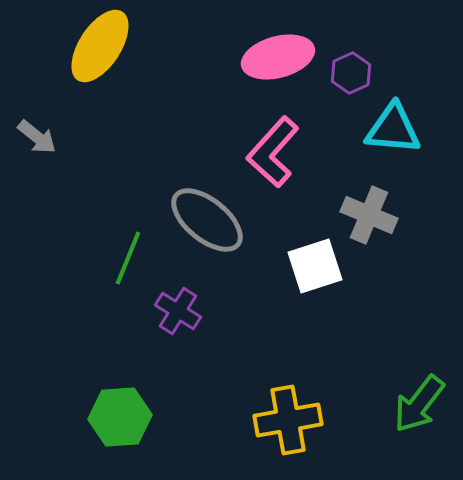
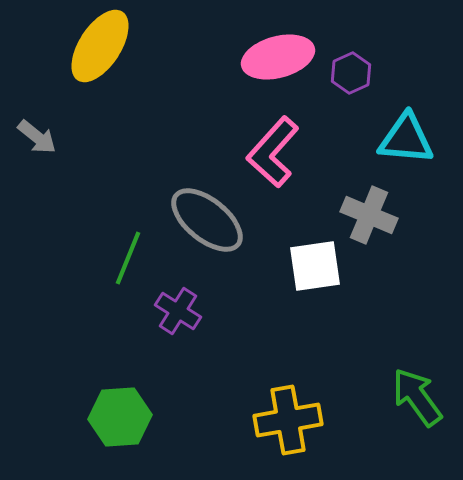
cyan triangle: moved 13 px right, 10 px down
white square: rotated 10 degrees clockwise
green arrow: moved 2 px left, 7 px up; rotated 106 degrees clockwise
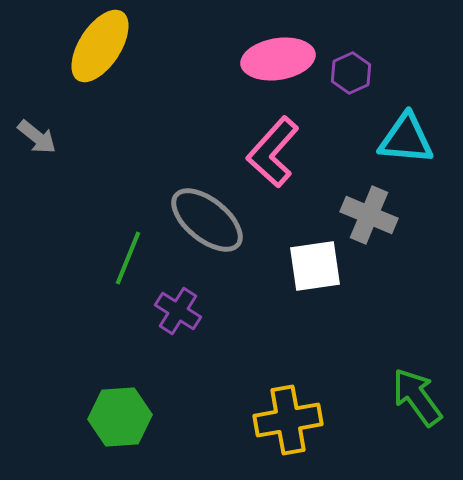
pink ellipse: moved 2 px down; rotated 6 degrees clockwise
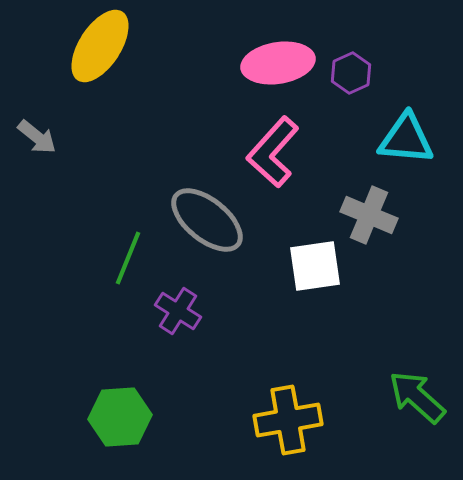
pink ellipse: moved 4 px down
green arrow: rotated 12 degrees counterclockwise
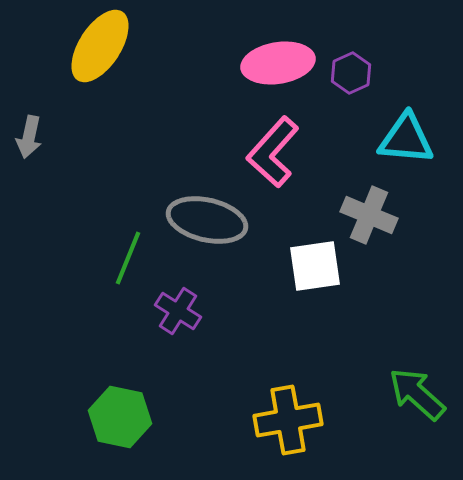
gray arrow: moved 8 px left; rotated 63 degrees clockwise
gray ellipse: rotated 26 degrees counterclockwise
green arrow: moved 3 px up
green hexagon: rotated 16 degrees clockwise
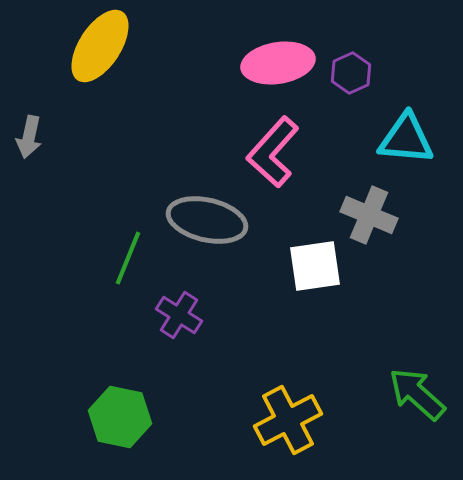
purple cross: moved 1 px right, 4 px down
yellow cross: rotated 18 degrees counterclockwise
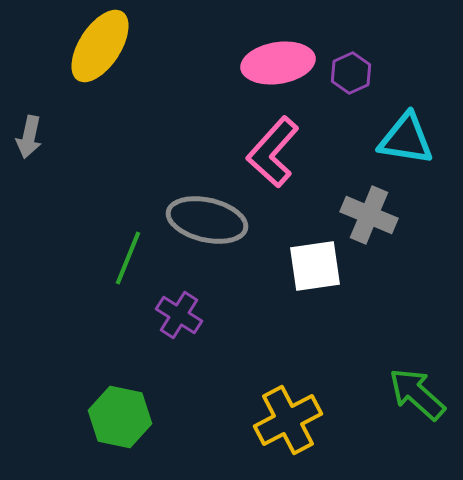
cyan triangle: rotated 4 degrees clockwise
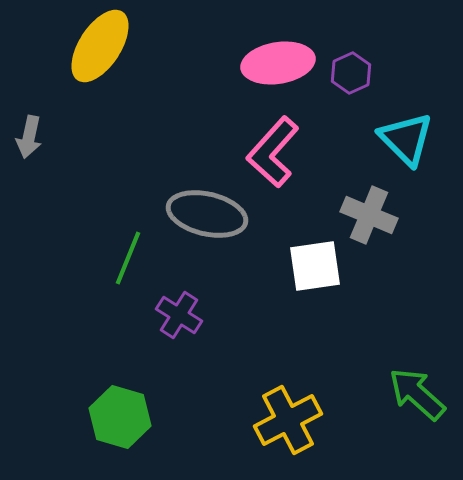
cyan triangle: rotated 36 degrees clockwise
gray ellipse: moved 6 px up
green hexagon: rotated 4 degrees clockwise
